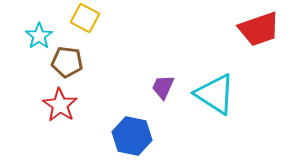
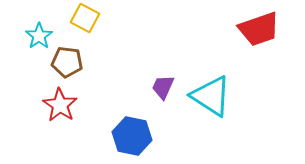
cyan triangle: moved 4 px left, 2 px down
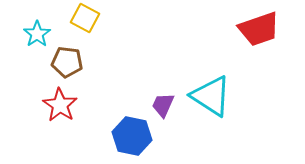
cyan star: moved 2 px left, 2 px up
purple trapezoid: moved 18 px down
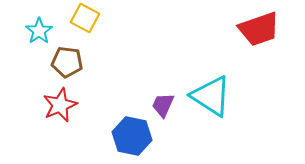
cyan star: moved 2 px right, 3 px up
red star: rotated 16 degrees clockwise
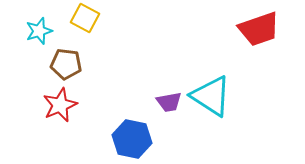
cyan star: rotated 16 degrees clockwise
brown pentagon: moved 1 px left, 2 px down
purple trapezoid: moved 6 px right, 3 px up; rotated 124 degrees counterclockwise
blue hexagon: moved 3 px down
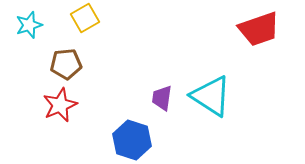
yellow square: rotated 32 degrees clockwise
cyan star: moved 10 px left, 6 px up
brown pentagon: rotated 12 degrees counterclockwise
purple trapezoid: moved 7 px left, 4 px up; rotated 108 degrees clockwise
blue hexagon: moved 1 px down; rotated 6 degrees clockwise
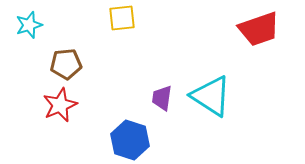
yellow square: moved 37 px right; rotated 24 degrees clockwise
blue hexagon: moved 2 px left
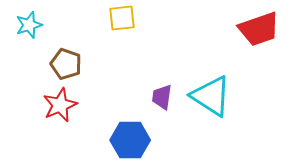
brown pentagon: rotated 24 degrees clockwise
purple trapezoid: moved 1 px up
blue hexagon: rotated 18 degrees counterclockwise
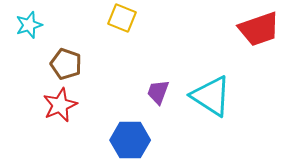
yellow square: rotated 28 degrees clockwise
purple trapezoid: moved 4 px left, 5 px up; rotated 12 degrees clockwise
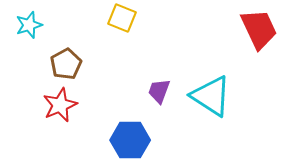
red trapezoid: rotated 96 degrees counterclockwise
brown pentagon: rotated 24 degrees clockwise
purple trapezoid: moved 1 px right, 1 px up
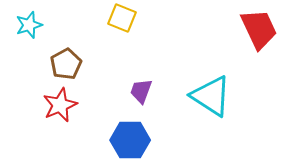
purple trapezoid: moved 18 px left
